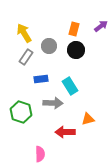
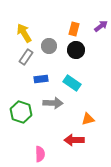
cyan rectangle: moved 2 px right, 3 px up; rotated 24 degrees counterclockwise
red arrow: moved 9 px right, 8 px down
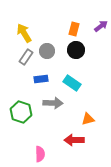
gray circle: moved 2 px left, 5 px down
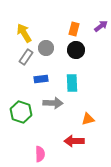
gray circle: moved 1 px left, 3 px up
cyan rectangle: rotated 54 degrees clockwise
red arrow: moved 1 px down
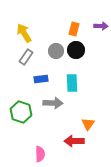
purple arrow: rotated 40 degrees clockwise
gray circle: moved 10 px right, 3 px down
orange triangle: moved 5 px down; rotated 40 degrees counterclockwise
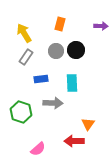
orange rectangle: moved 14 px left, 5 px up
pink semicircle: moved 2 px left, 5 px up; rotated 49 degrees clockwise
